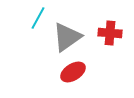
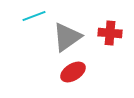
cyan line: moved 4 px left, 2 px up; rotated 40 degrees clockwise
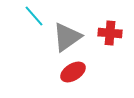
cyan line: rotated 70 degrees clockwise
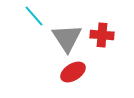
red cross: moved 8 px left, 2 px down
gray triangle: moved 1 px down; rotated 28 degrees counterclockwise
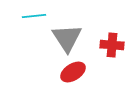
cyan line: rotated 55 degrees counterclockwise
red cross: moved 10 px right, 10 px down
